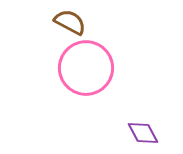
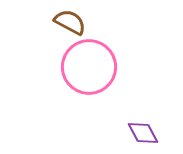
pink circle: moved 3 px right, 1 px up
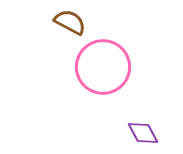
pink circle: moved 14 px right
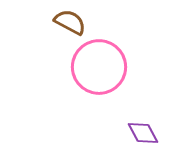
pink circle: moved 4 px left
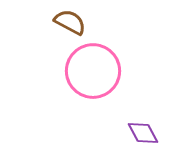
pink circle: moved 6 px left, 4 px down
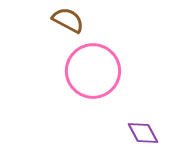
brown semicircle: moved 2 px left, 2 px up
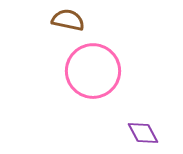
brown semicircle: rotated 16 degrees counterclockwise
